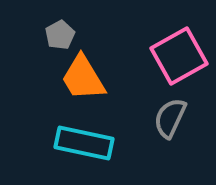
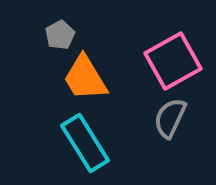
pink square: moved 6 px left, 5 px down
orange trapezoid: moved 2 px right
cyan rectangle: moved 1 px right; rotated 46 degrees clockwise
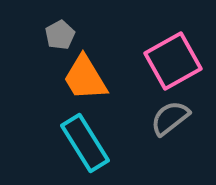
gray semicircle: rotated 27 degrees clockwise
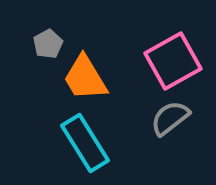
gray pentagon: moved 12 px left, 9 px down
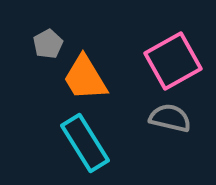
gray semicircle: rotated 51 degrees clockwise
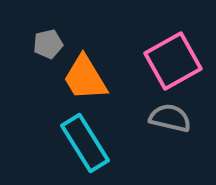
gray pentagon: rotated 16 degrees clockwise
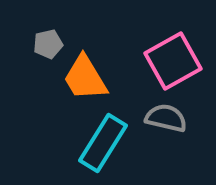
gray semicircle: moved 4 px left
cyan rectangle: moved 18 px right; rotated 64 degrees clockwise
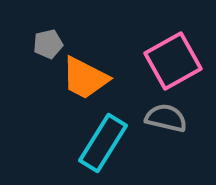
orange trapezoid: rotated 32 degrees counterclockwise
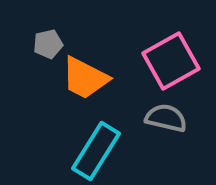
pink square: moved 2 px left
cyan rectangle: moved 7 px left, 8 px down
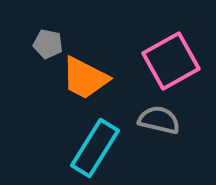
gray pentagon: rotated 24 degrees clockwise
gray semicircle: moved 7 px left, 2 px down
cyan rectangle: moved 1 px left, 3 px up
